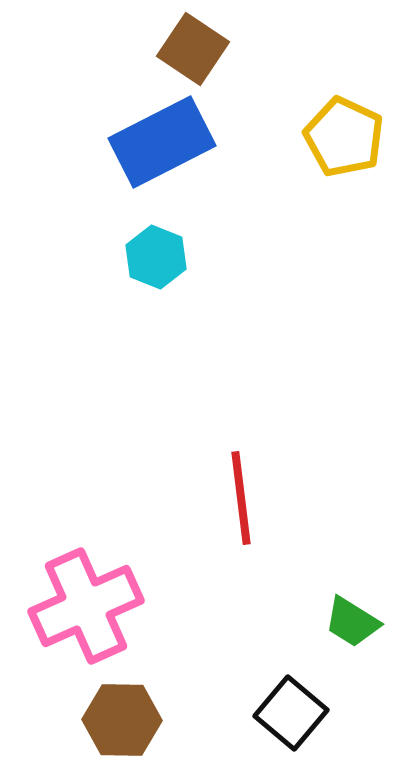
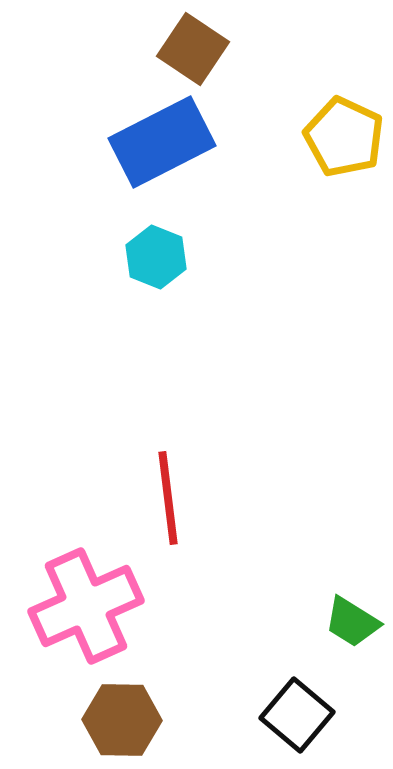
red line: moved 73 px left
black square: moved 6 px right, 2 px down
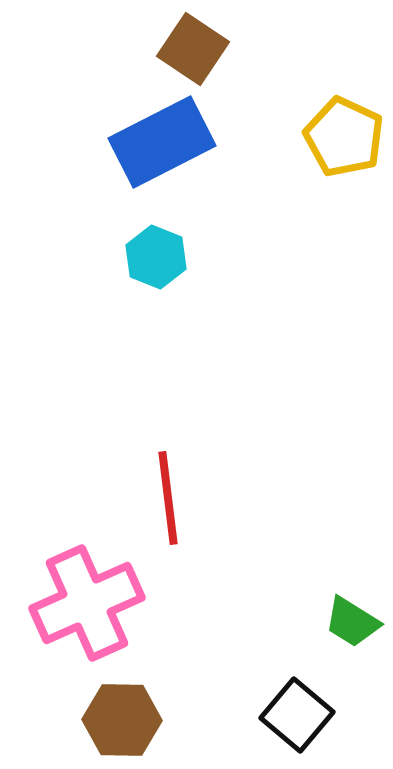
pink cross: moved 1 px right, 3 px up
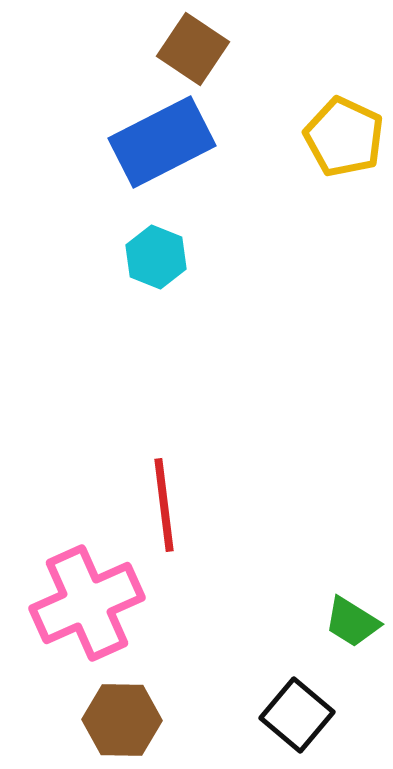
red line: moved 4 px left, 7 px down
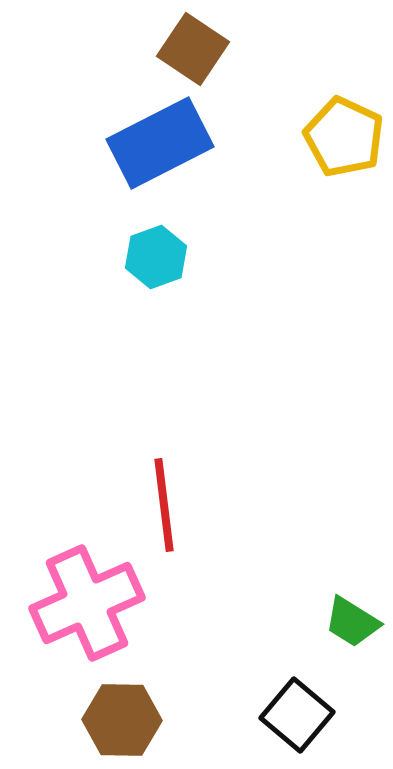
blue rectangle: moved 2 px left, 1 px down
cyan hexagon: rotated 18 degrees clockwise
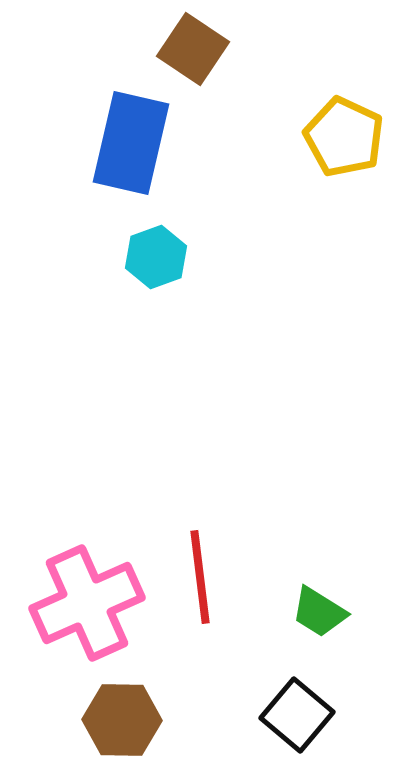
blue rectangle: moved 29 px left; rotated 50 degrees counterclockwise
red line: moved 36 px right, 72 px down
green trapezoid: moved 33 px left, 10 px up
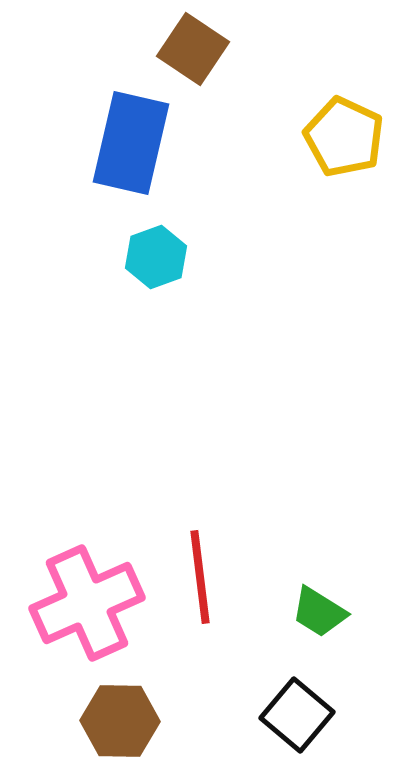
brown hexagon: moved 2 px left, 1 px down
